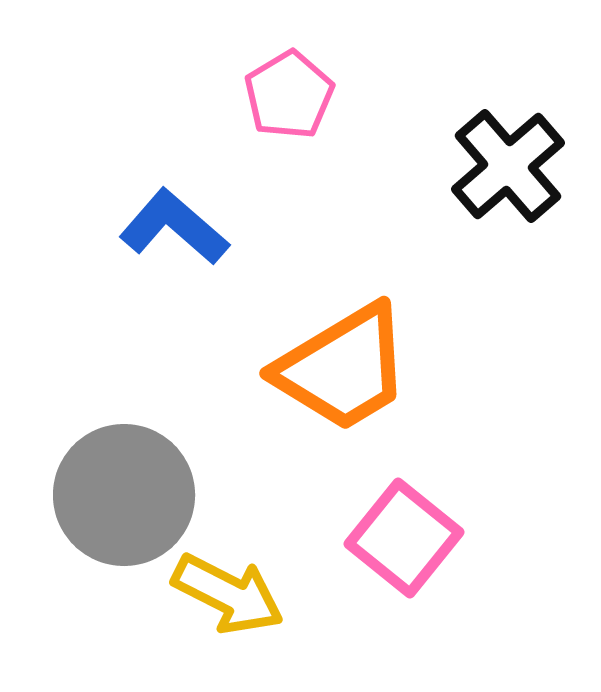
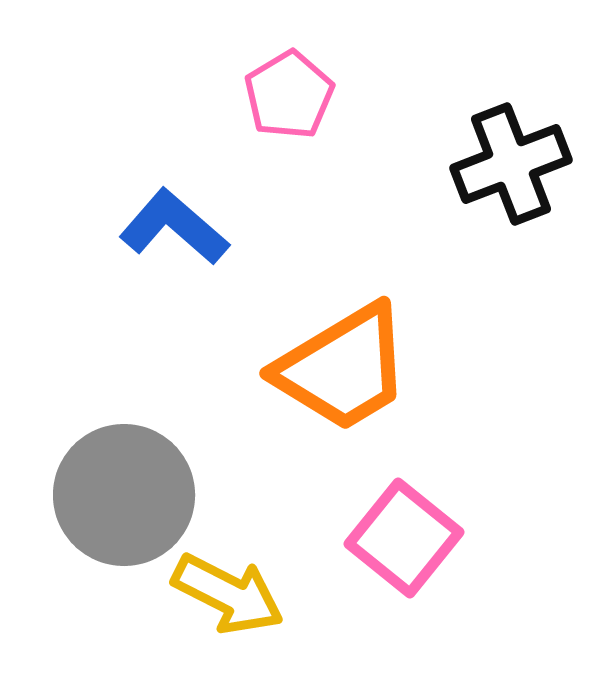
black cross: moved 3 px right, 2 px up; rotated 20 degrees clockwise
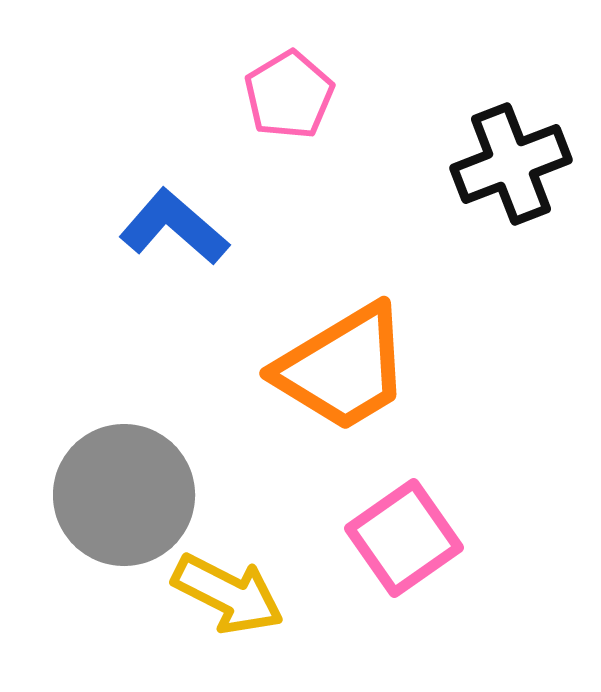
pink square: rotated 16 degrees clockwise
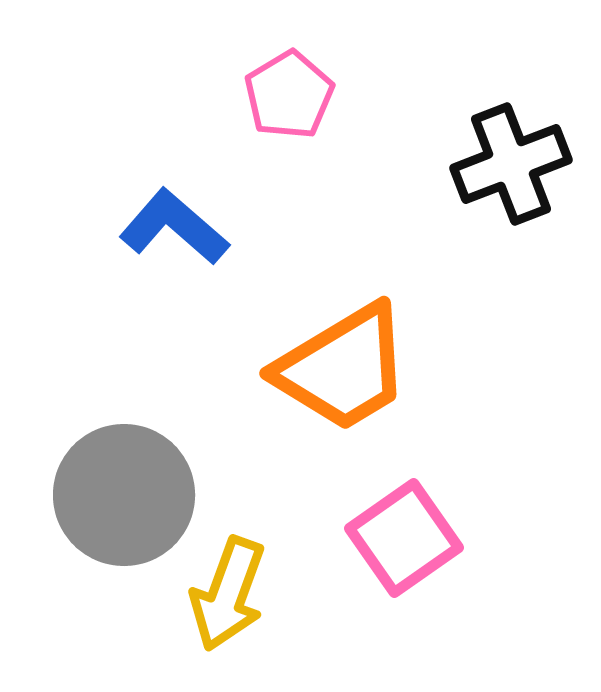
yellow arrow: rotated 83 degrees clockwise
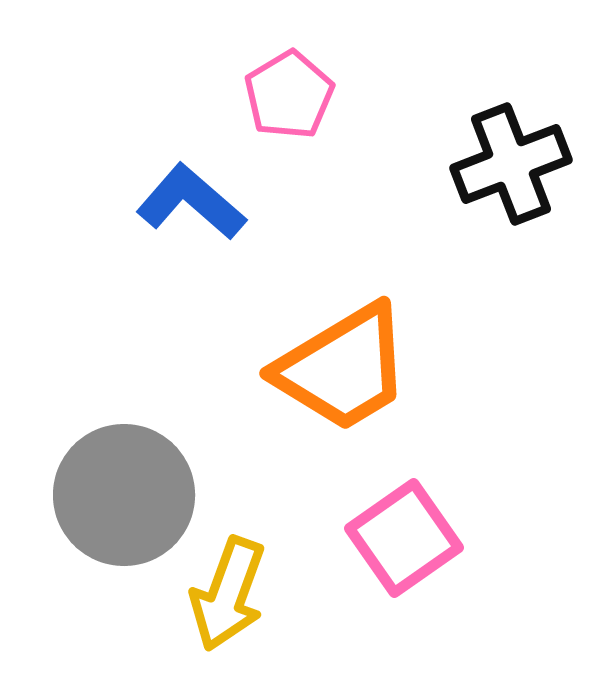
blue L-shape: moved 17 px right, 25 px up
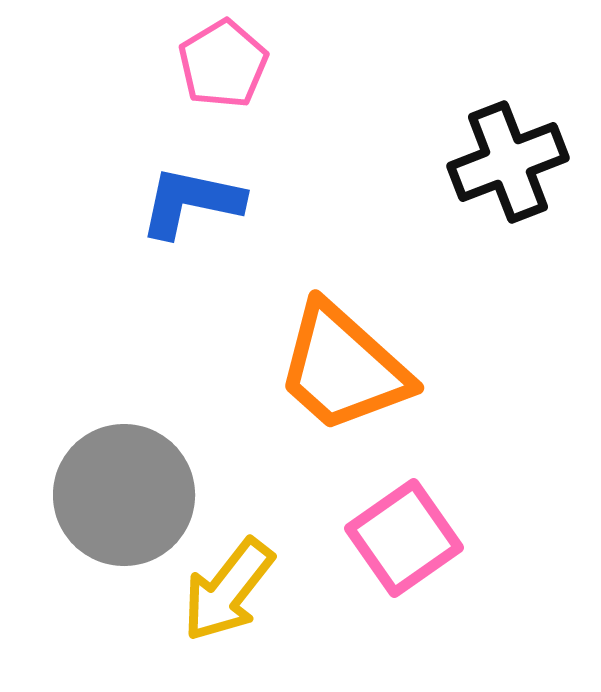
pink pentagon: moved 66 px left, 31 px up
black cross: moved 3 px left, 2 px up
blue L-shape: rotated 29 degrees counterclockwise
orange trapezoid: rotated 73 degrees clockwise
yellow arrow: moved 4 px up; rotated 18 degrees clockwise
